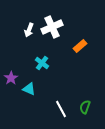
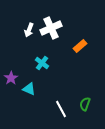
white cross: moved 1 px left, 1 px down
green semicircle: moved 3 px up
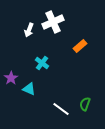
white cross: moved 2 px right, 6 px up
white line: rotated 24 degrees counterclockwise
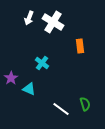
white cross: rotated 35 degrees counterclockwise
white arrow: moved 12 px up
orange rectangle: rotated 56 degrees counterclockwise
green semicircle: rotated 144 degrees clockwise
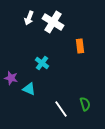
purple star: rotated 24 degrees counterclockwise
white line: rotated 18 degrees clockwise
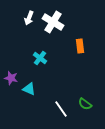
cyan cross: moved 2 px left, 5 px up
green semicircle: rotated 144 degrees clockwise
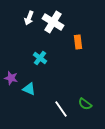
orange rectangle: moved 2 px left, 4 px up
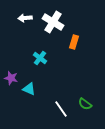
white arrow: moved 4 px left; rotated 64 degrees clockwise
orange rectangle: moved 4 px left; rotated 24 degrees clockwise
